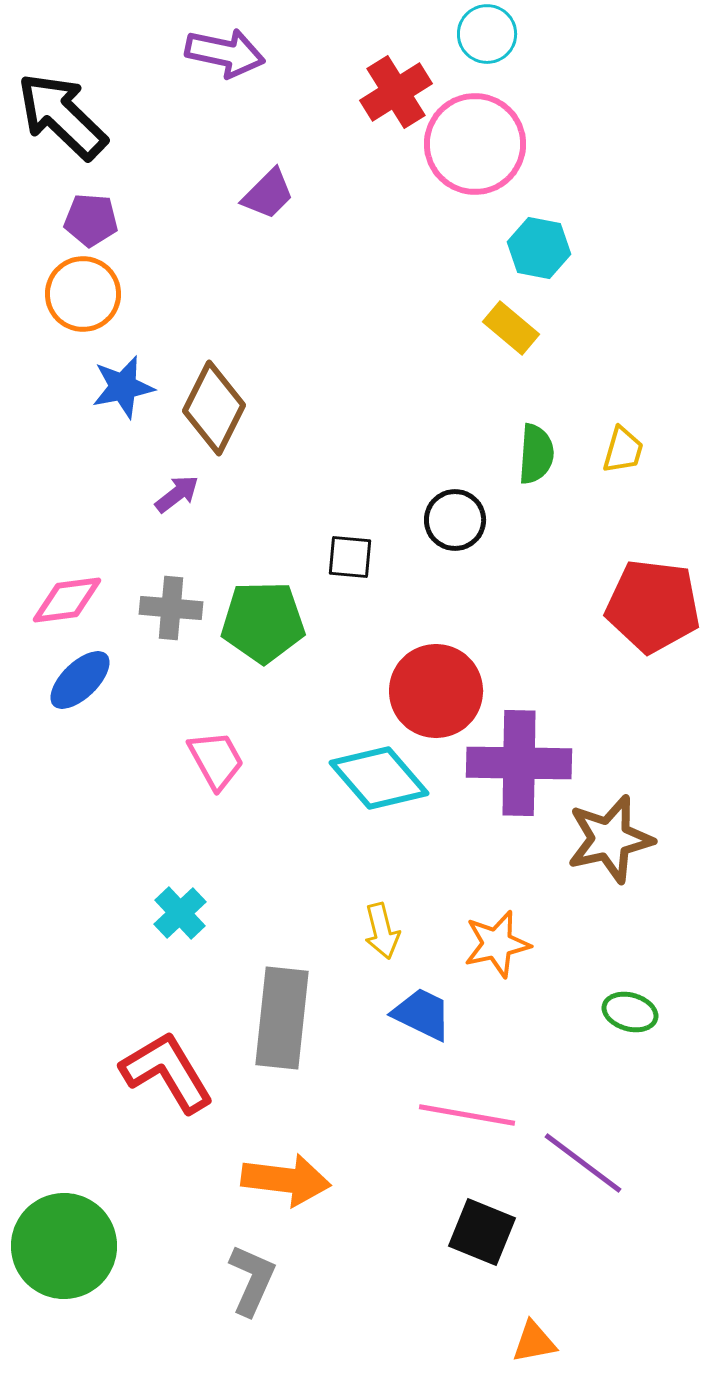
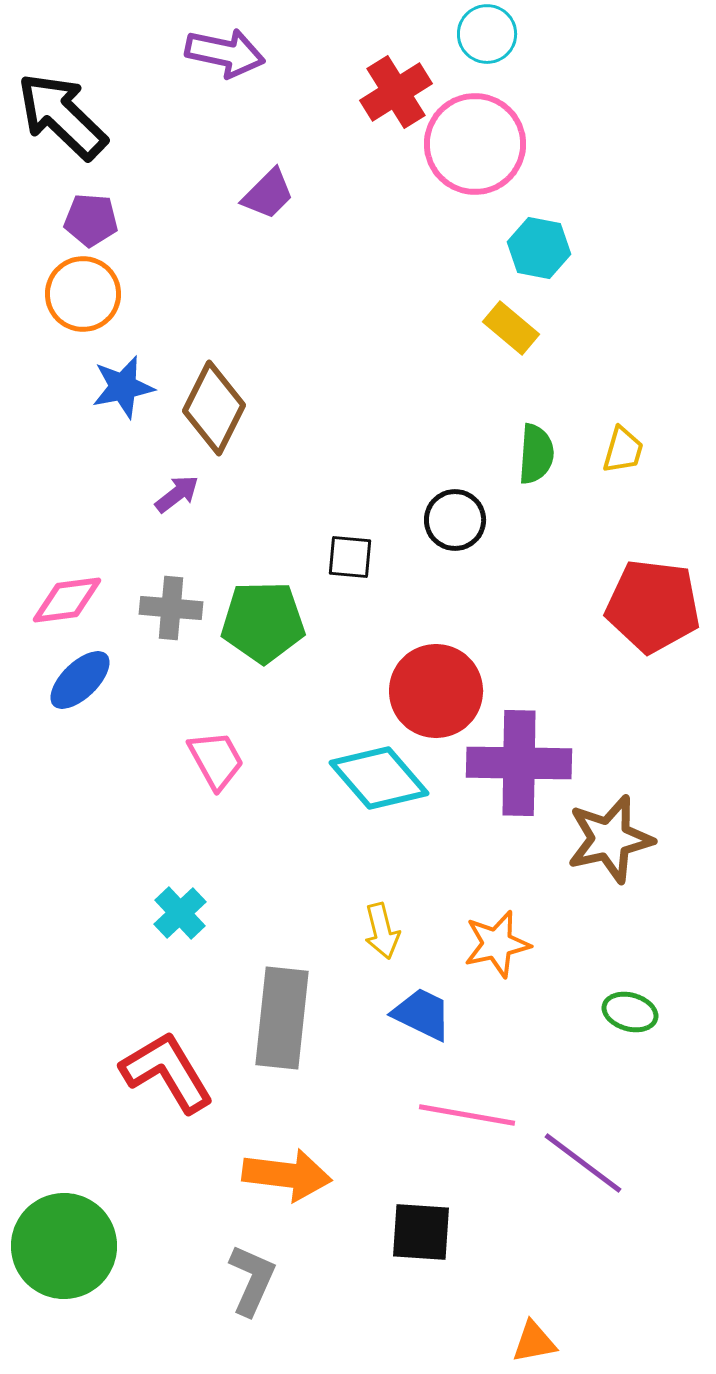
orange arrow at (286, 1180): moved 1 px right, 5 px up
black square at (482, 1232): moved 61 px left; rotated 18 degrees counterclockwise
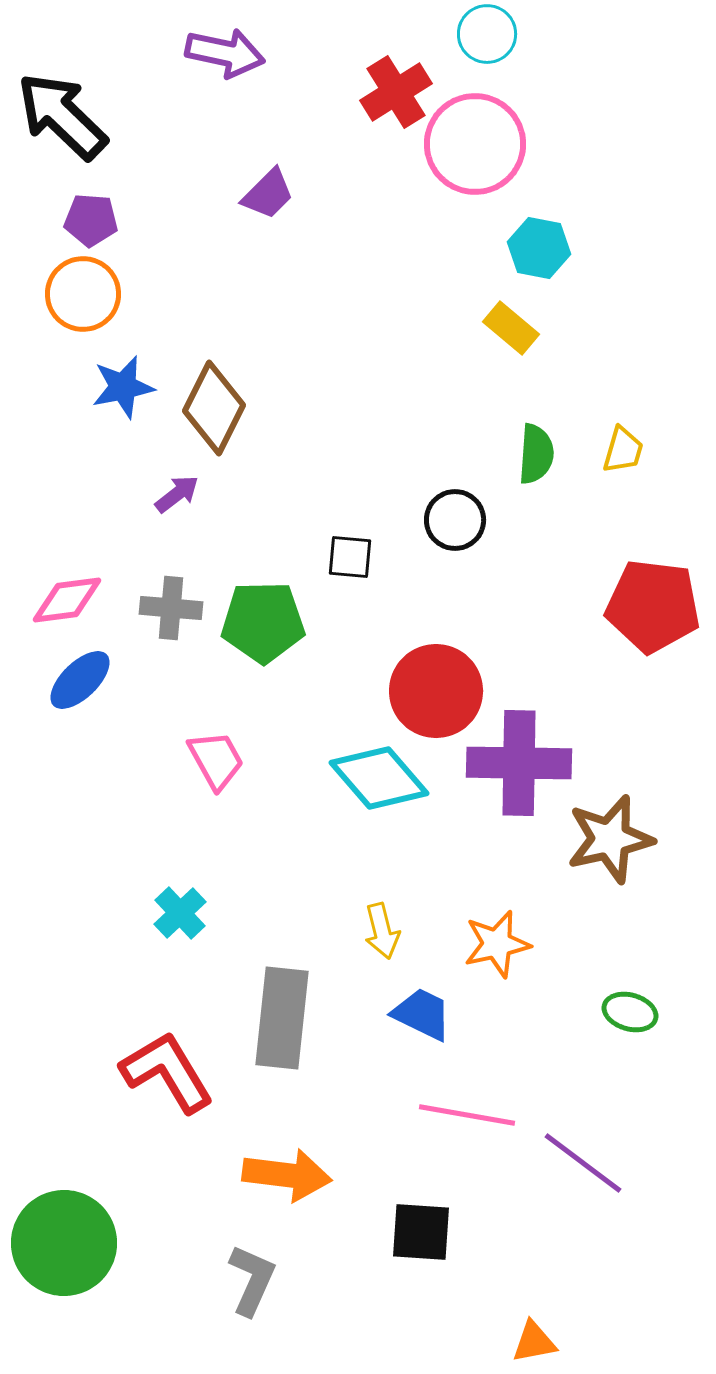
green circle at (64, 1246): moved 3 px up
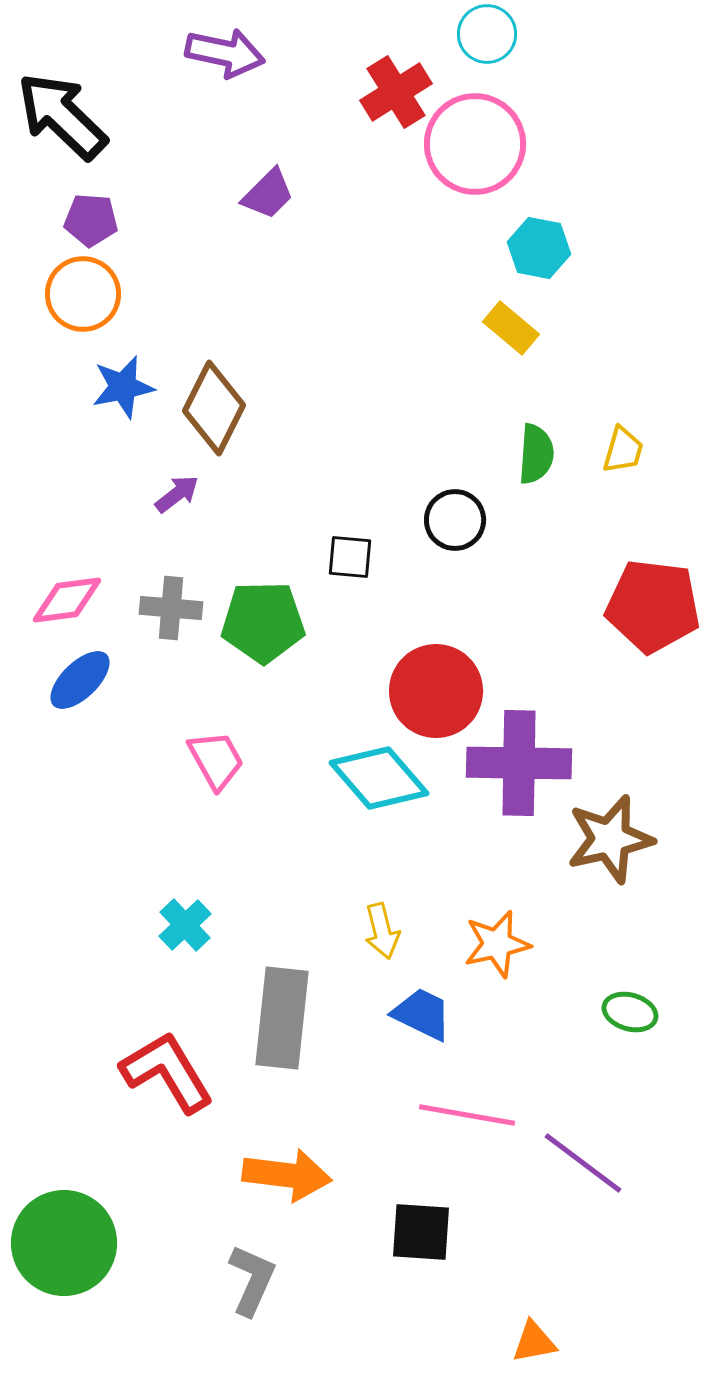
cyan cross at (180, 913): moved 5 px right, 12 px down
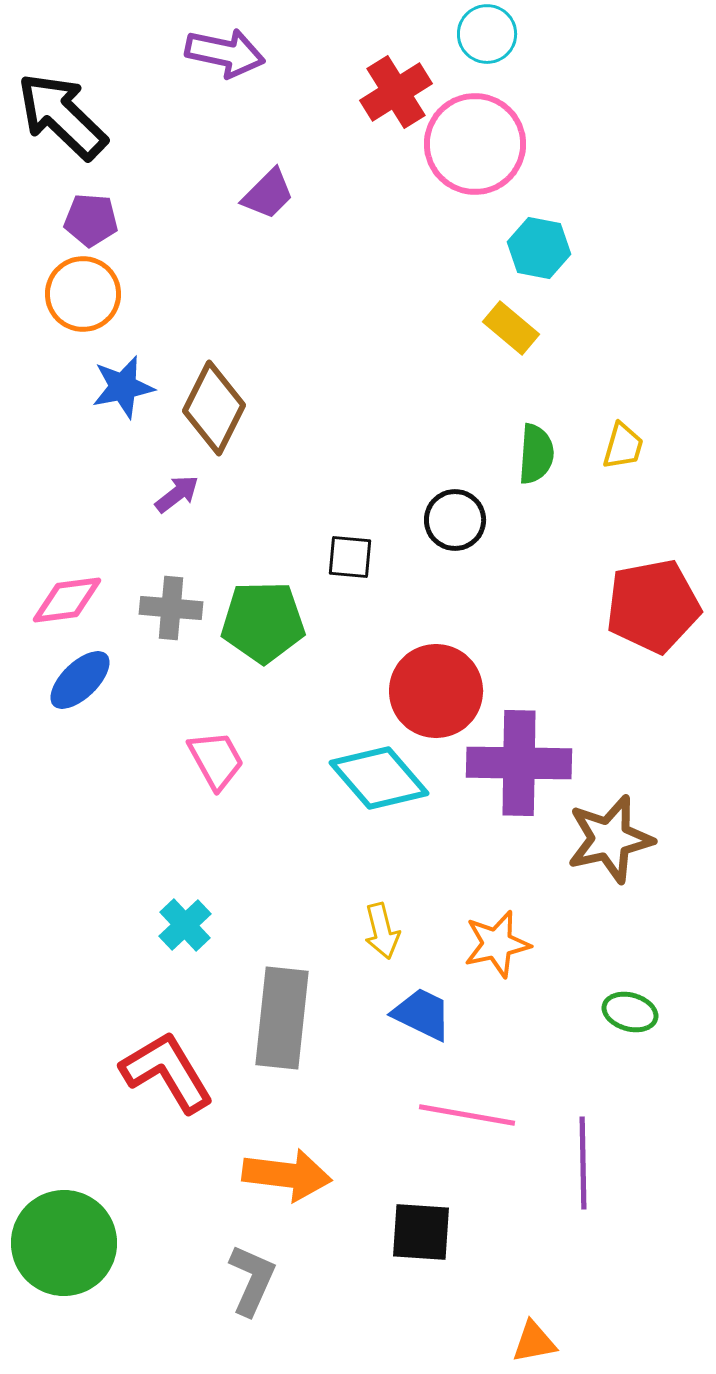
yellow trapezoid at (623, 450): moved 4 px up
red pentagon at (653, 606): rotated 18 degrees counterclockwise
purple line at (583, 1163): rotated 52 degrees clockwise
